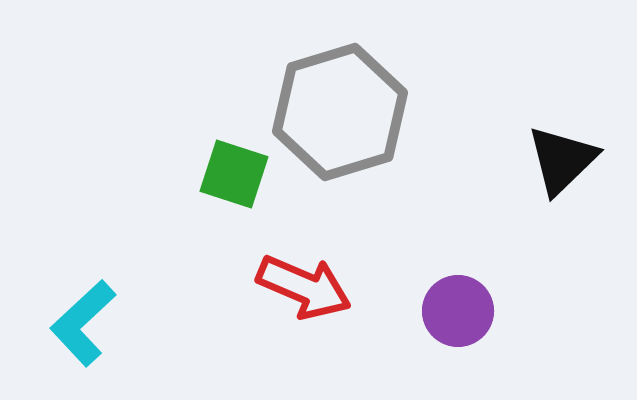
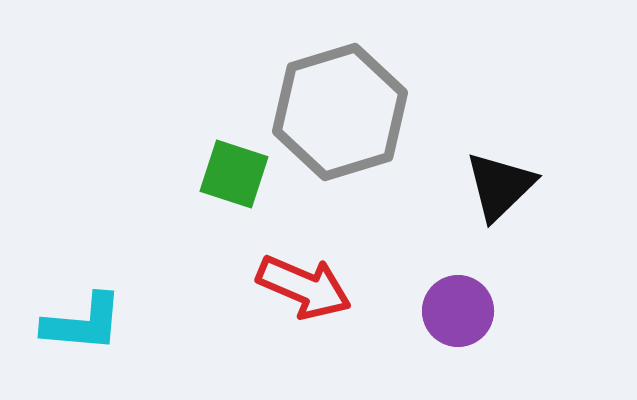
black triangle: moved 62 px left, 26 px down
cyan L-shape: rotated 132 degrees counterclockwise
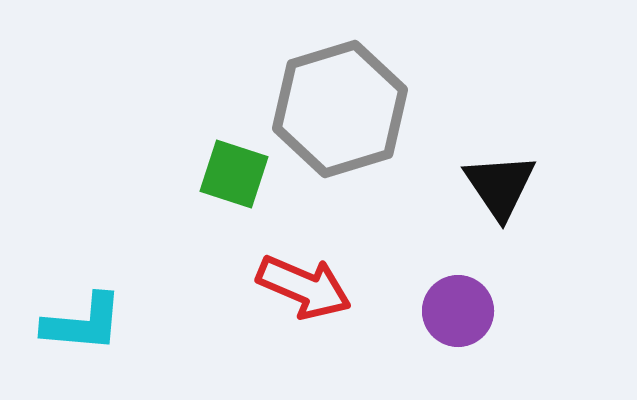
gray hexagon: moved 3 px up
black triangle: rotated 20 degrees counterclockwise
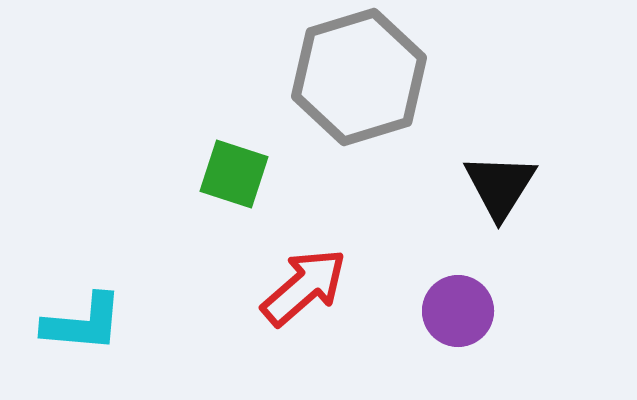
gray hexagon: moved 19 px right, 32 px up
black triangle: rotated 6 degrees clockwise
red arrow: rotated 64 degrees counterclockwise
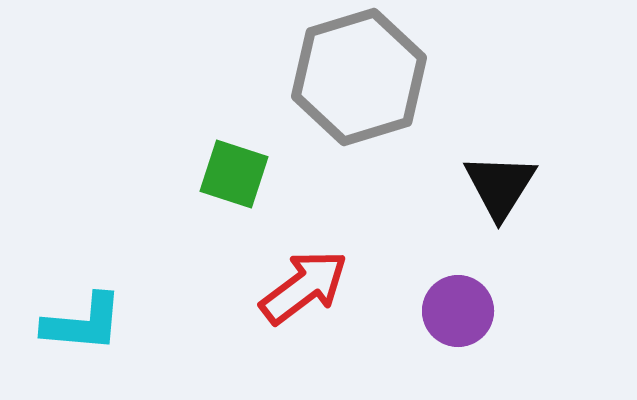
red arrow: rotated 4 degrees clockwise
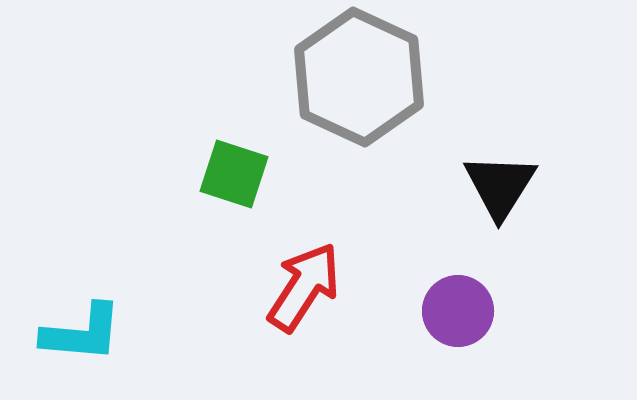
gray hexagon: rotated 18 degrees counterclockwise
red arrow: rotated 20 degrees counterclockwise
cyan L-shape: moved 1 px left, 10 px down
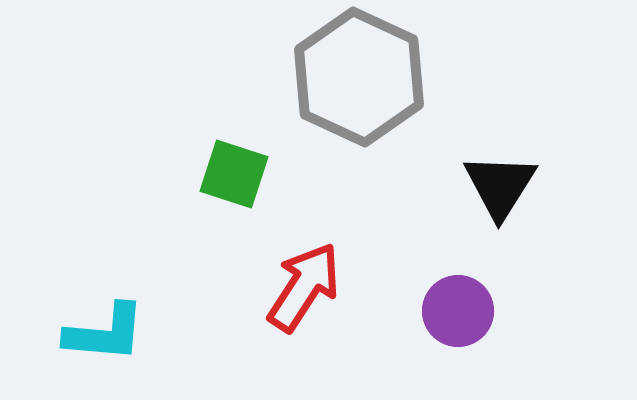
cyan L-shape: moved 23 px right
